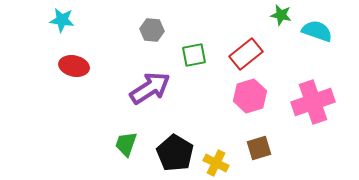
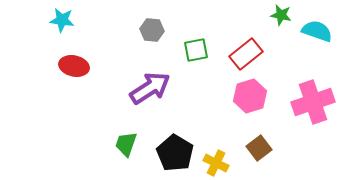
green square: moved 2 px right, 5 px up
brown square: rotated 20 degrees counterclockwise
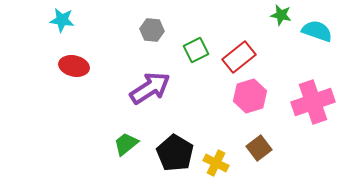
green square: rotated 15 degrees counterclockwise
red rectangle: moved 7 px left, 3 px down
green trapezoid: rotated 32 degrees clockwise
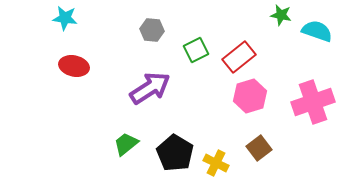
cyan star: moved 3 px right, 2 px up
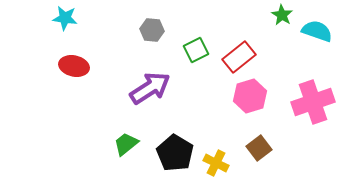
green star: moved 1 px right; rotated 20 degrees clockwise
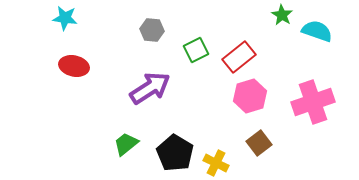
brown square: moved 5 px up
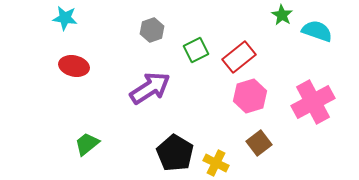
gray hexagon: rotated 25 degrees counterclockwise
pink cross: rotated 9 degrees counterclockwise
green trapezoid: moved 39 px left
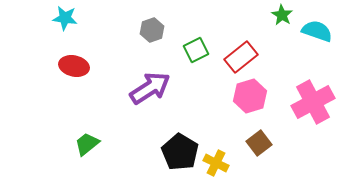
red rectangle: moved 2 px right
black pentagon: moved 5 px right, 1 px up
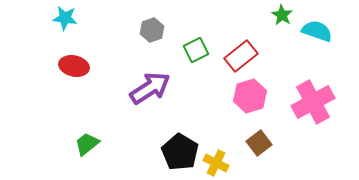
red rectangle: moved 1 px up
